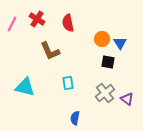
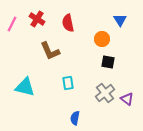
blue triangle: moved 23 px up
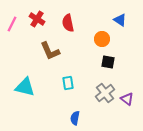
blue triangle: rotated 24 degrees counterclockwise
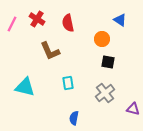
purple triangle: moved 6 px right, 10 px down; rotated 24 degrees counterclockwise
blue semicircle: moved 1 px left
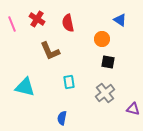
pink line: rotated 49 degrees counterclockwise
cyan rectangle: moved 1 px right, 1 px up
blue semicircle: moved 12 px left
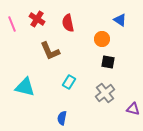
cyan rectangle: rotated 40 degrees clockwise
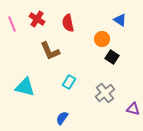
black square: moved 4 px right, 5 px up; rotated 24 degrees clockwise
blue semicircle: rotated 24 degrees clockwise
